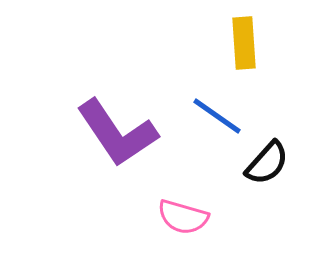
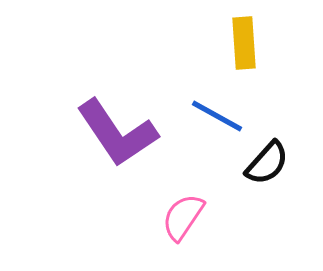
blue line: rotated 6 degrees counterclockwise
pink semicircle: rotated 108 degrees clockwise
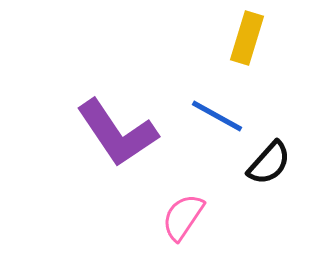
yellow rectangle: moved 3 px right, 5 px up; rotated 21 degrees clockwise
black semicircle: moved 2 px right
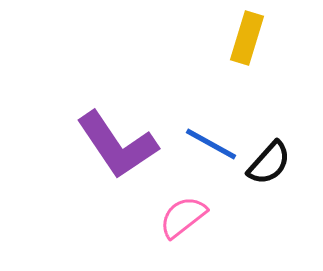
blue line: moved 6 px left, 28 px down
purple L-shape: moved 12 px down
pink semicircle: rotated 18 degrees clockwise
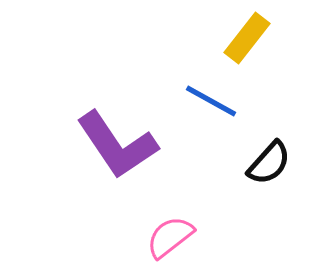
yellow rectangle: rotated 21 degrees clockwise
blue line: moved 43 px up
pink semicircle: moved 13 px left, 20 px down
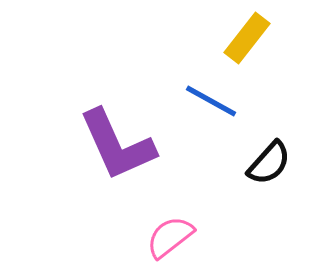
purple L-shape: rotated 10 degrees clockwise
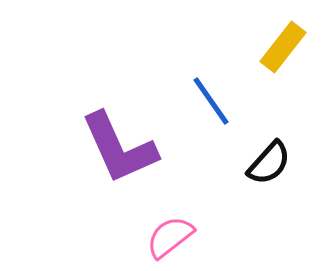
yellow rectangle: moved 36 px right, 9 px down
blue line: rotated 26 degrees clockwise
purple L-shape: moved 2 px right, 3 px down
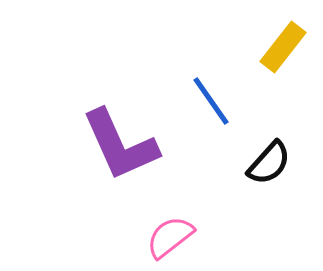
purple L-shape: moved 1 px right, 3 px up
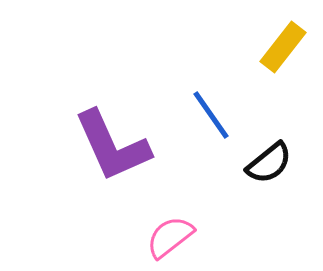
blue line: moved 14 px down
purple L-shape: moved 8 px left, 1 px down
black semicircle: rotated 9 degrees clockwise
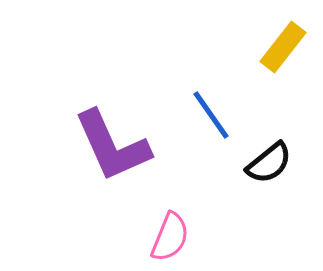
pink semicircle: rotated 150 degrees clockwise
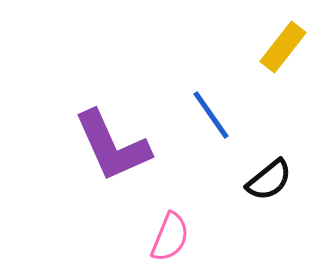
black semicircle: moved 17 px down
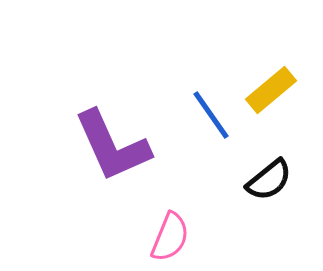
yellow rectangle: moved 12 px left, 43 px down; rotated 12 degrees clockwise
